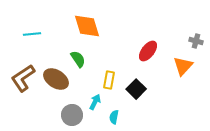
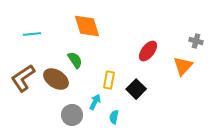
green semicircle: moved 3 px left, 1 px down
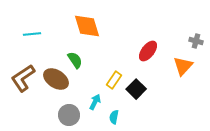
yellow rectangle: moved 5 px right; rotated 24 degrees clockwise
gray circle: moved 3 px left
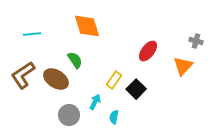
brown L-shape: moved 3 px up
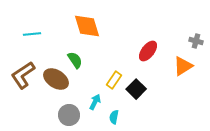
orange triangle: rotated 15 degrees clockwise
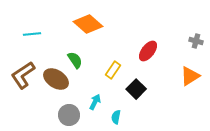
orange diamond: moved 1 px right, 2 px up; rotated 32 degrees counterclockwise
orange triangle: moved 7 px right, 10 px down
yellow rectangle: moved 1 px left, 10 px up
cyan semicircle: moved 2 px right
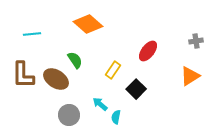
gray cross: rotated 24 degrees counterclockwise
brown L-shape: rotated 56 degrees counterclockwise
cyan arrow: moved 5 px right, 2 px down; rotated 77 degrees counterclockwise
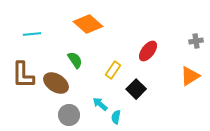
brown ellipse: moved 4 px down
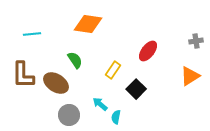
orange diamond: rotated 32 degrees counterclockwise
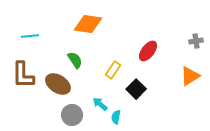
cyan line: moved 2 px left, 2 px down
brown ellipse: moved 2 px right, 1 px down
gray circle: moved 3 px right
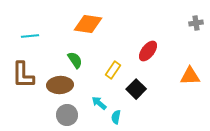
gray cross: moved 18 px up
orange triangle: rotated 30 degrees clockwise
brown ellipse: moved 2 px right, 1 px down; rotated 35 degrees counterclockwise
cyan arrow: moved 1 px left, 1 px up
gray circle: moved 5 px left
